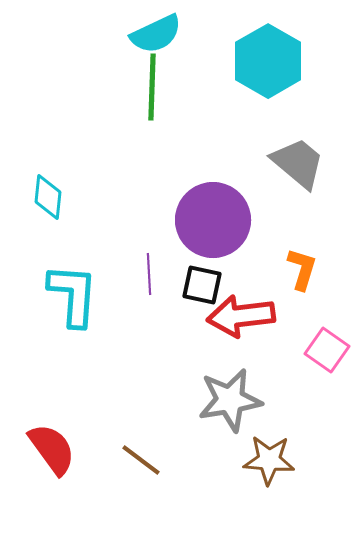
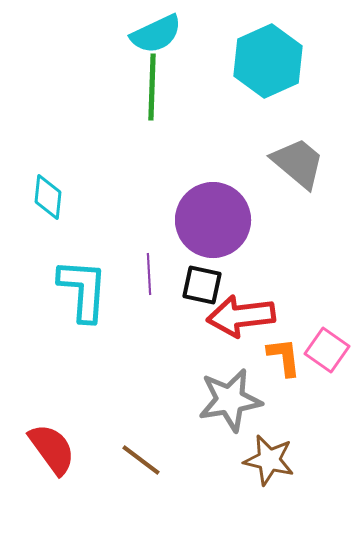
cyan hexagon: rotated 6 degrees clockwise
orange L-shape: moved 18 px left, 88 px down; rotated 24 degrees counterclockwise
cyan L-shape: moved 10 px right, 5 px up
brown star: rotated 9 degrees clockwise
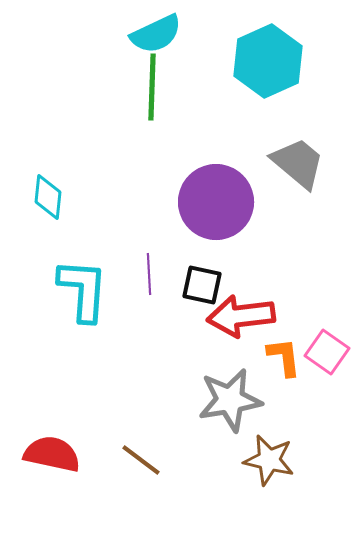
purple circle: moved 3 px right, 18 px up
pink square: moved 2 px down
red semicircle: moved 5 px down; rotated 42 degrees counterclockwise
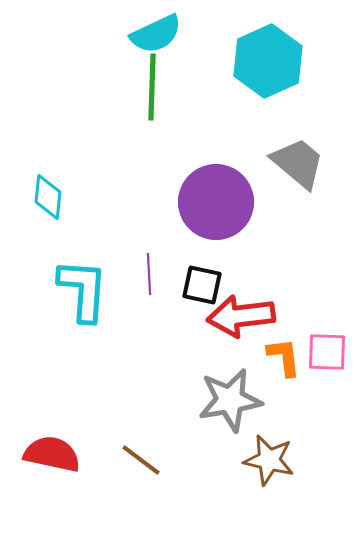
pink square: rotated 33 degrees counterclockwise
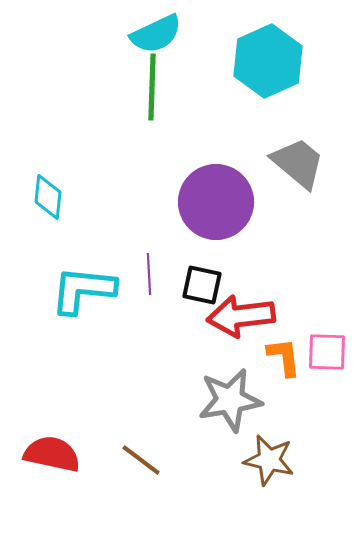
cyan L-shape: rotated 88 degrees counterclockwise
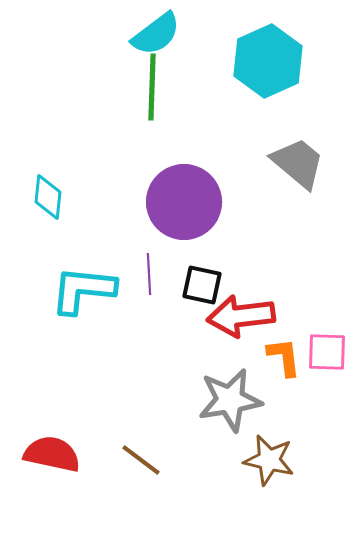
cyan semicircle: rotated 12 degrees counterclockwise
purple circle: moved 32 px left
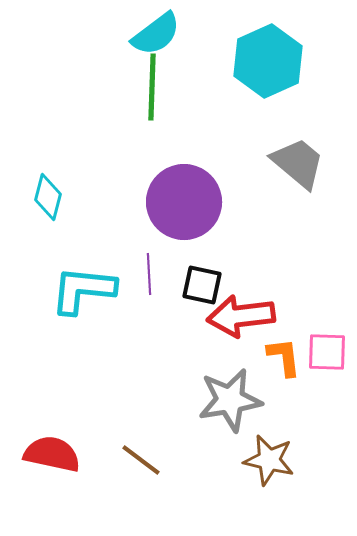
cyan diamond: rotated 9 degrees clockwise
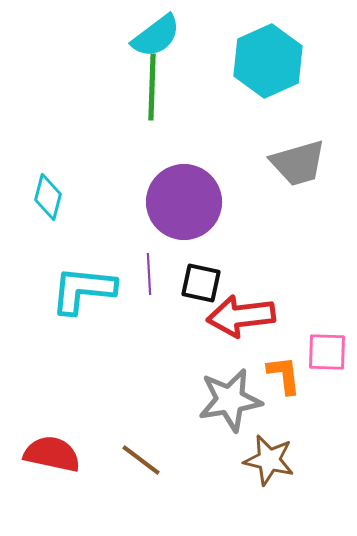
cyan semicircle: moved 2 px down
gray trapezoid: rotated 124 degrees clockwise
black square: moved 1 px left, 2 px up
orange L-shape: moved 18 px down
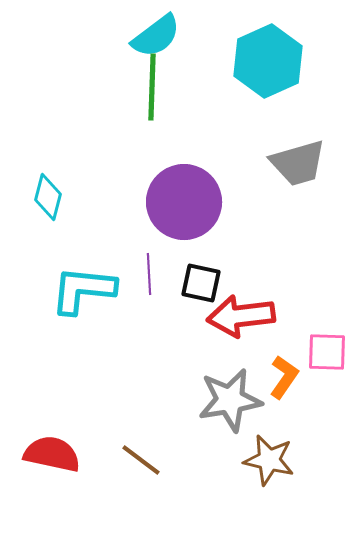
orange L-shape: moved 2 px down; rotated 42 degrees clockwise
